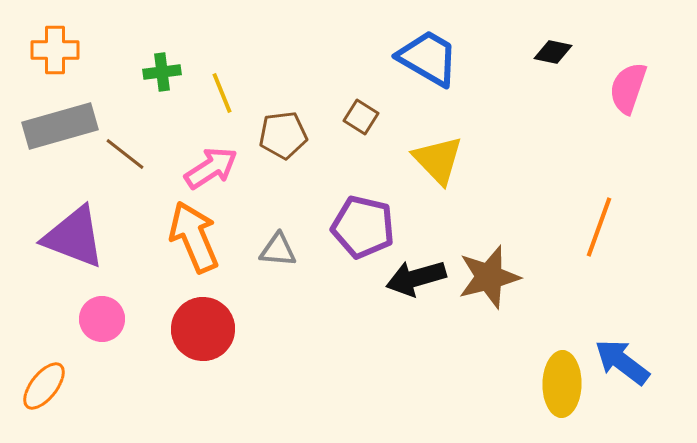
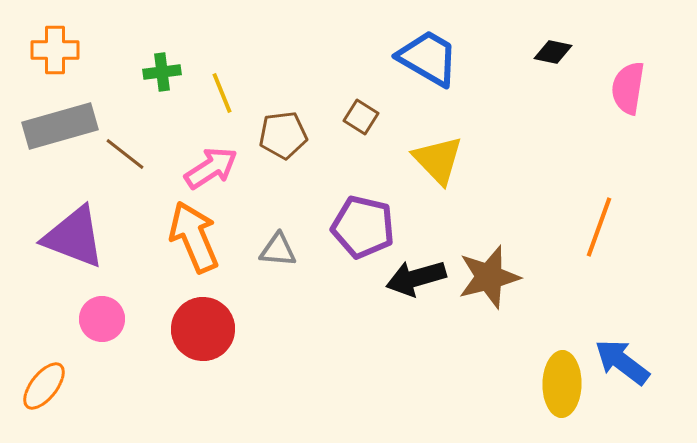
pink semicircle: rotated 10 degrees counterclockwise
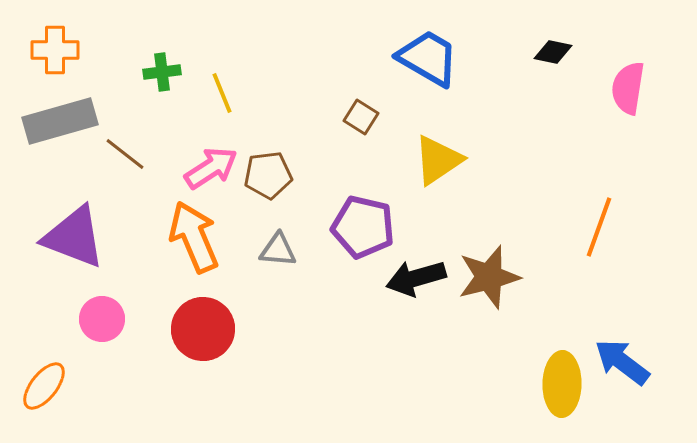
gray rectangle: moved 5 px up
brown pentagon: moved 15 px left, 40 px down
yellow triangle: rotated 40 degrees clockwise
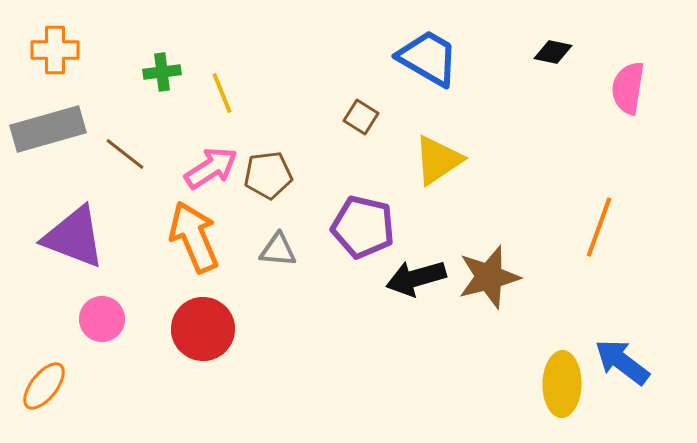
gray rectangle: moved 12 px left, 8 px down
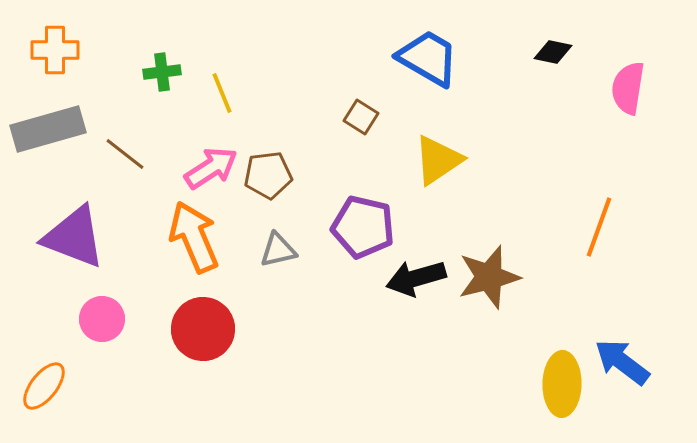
gray triangle: rotated 18 degrees counterclockwise
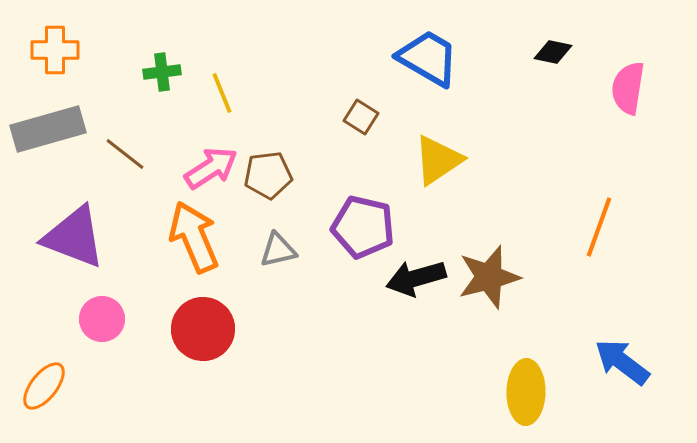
yellow ellipse: moved 36 px left, 8 px down
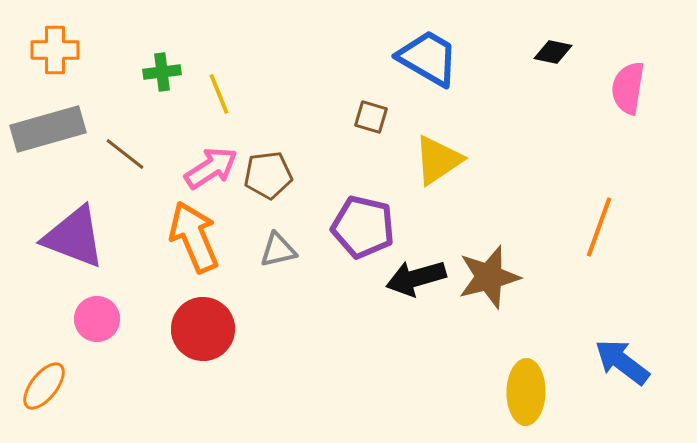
yellow line: moved 3 px left, 1 px down
brown square: moved 10 px right; rotated 16 degrees counterclockwise
pink circle: moved 5 px left
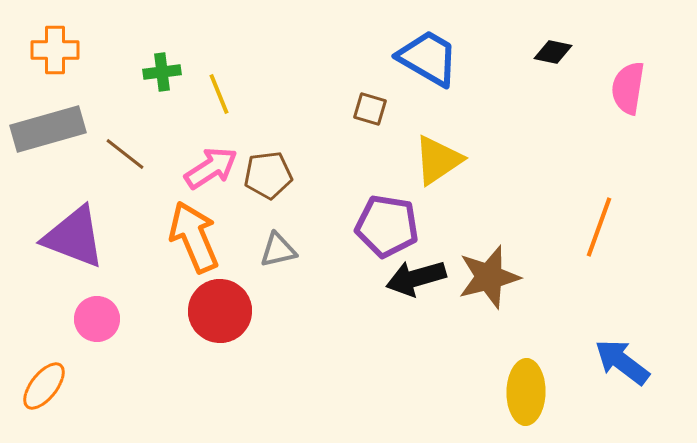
brown square: moved 1 px left, 8 px up
purple pentagon: moved 24 px right, 1 px up; rotated 4 degrees counterclockwise
red circle: moved 17 px right, 18 px up
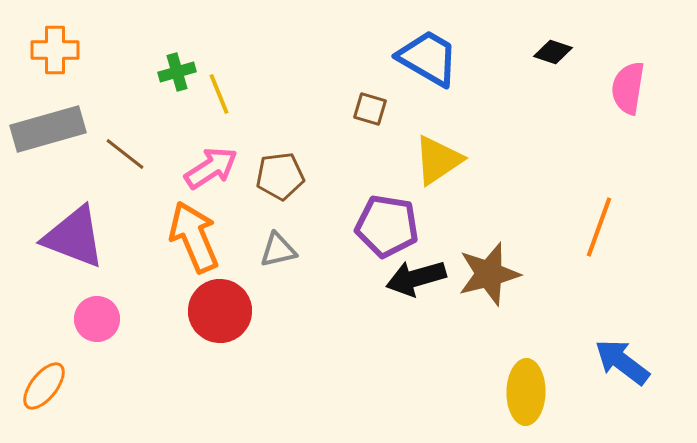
black diamond: rotated 6 degrees clockwise
green cross: moved 15 px right; rotated 9 degrees counterclockwise
brown pentagon: moved 12 px right, 1 px down
brown star: moved 3 px up
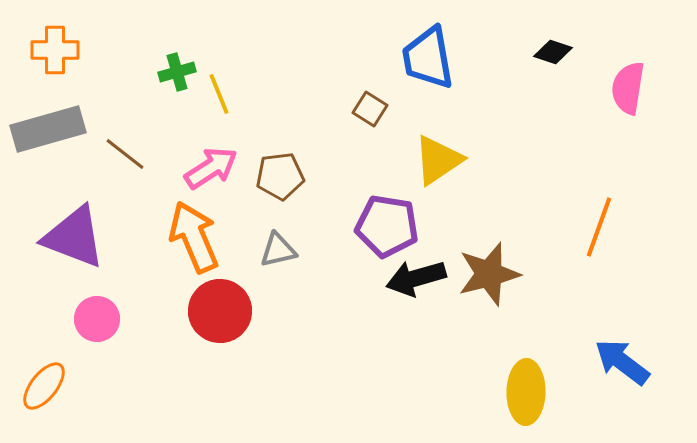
blue trapezoid: rotated 130 degrees counterclockwise
brown square: rotated 16 degrees clockwise
